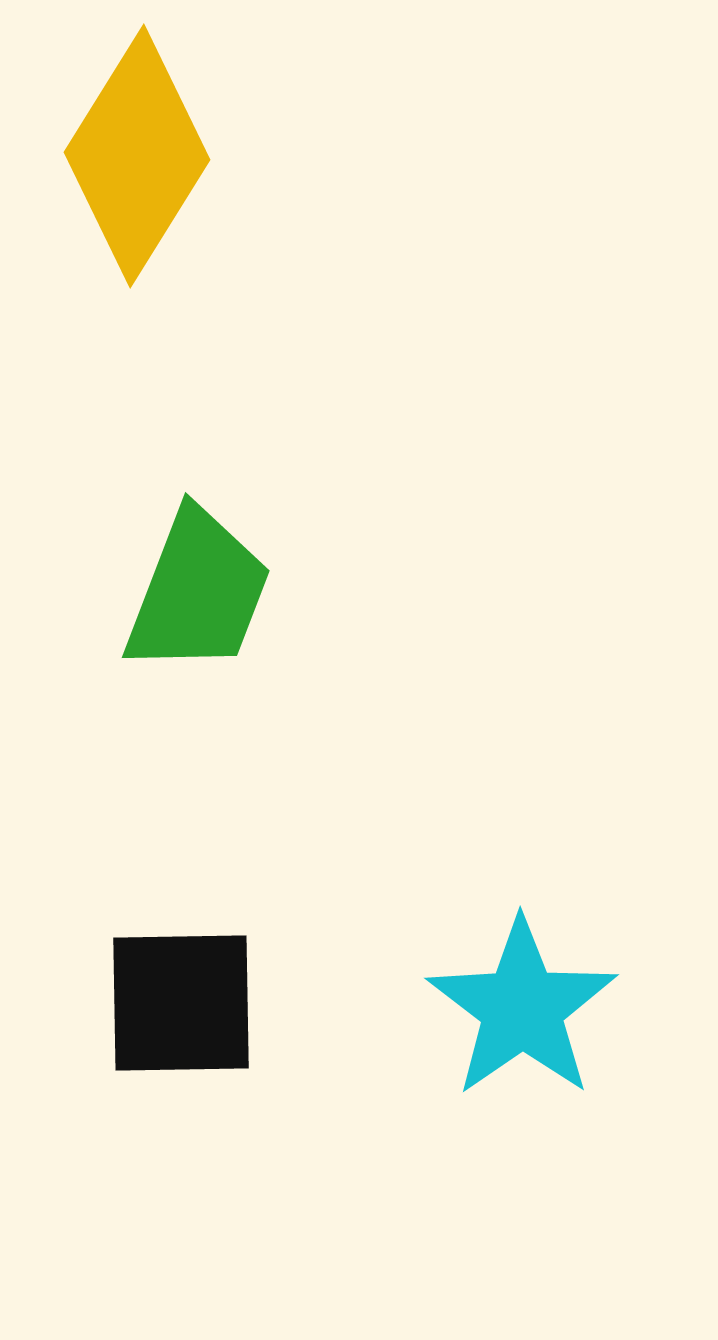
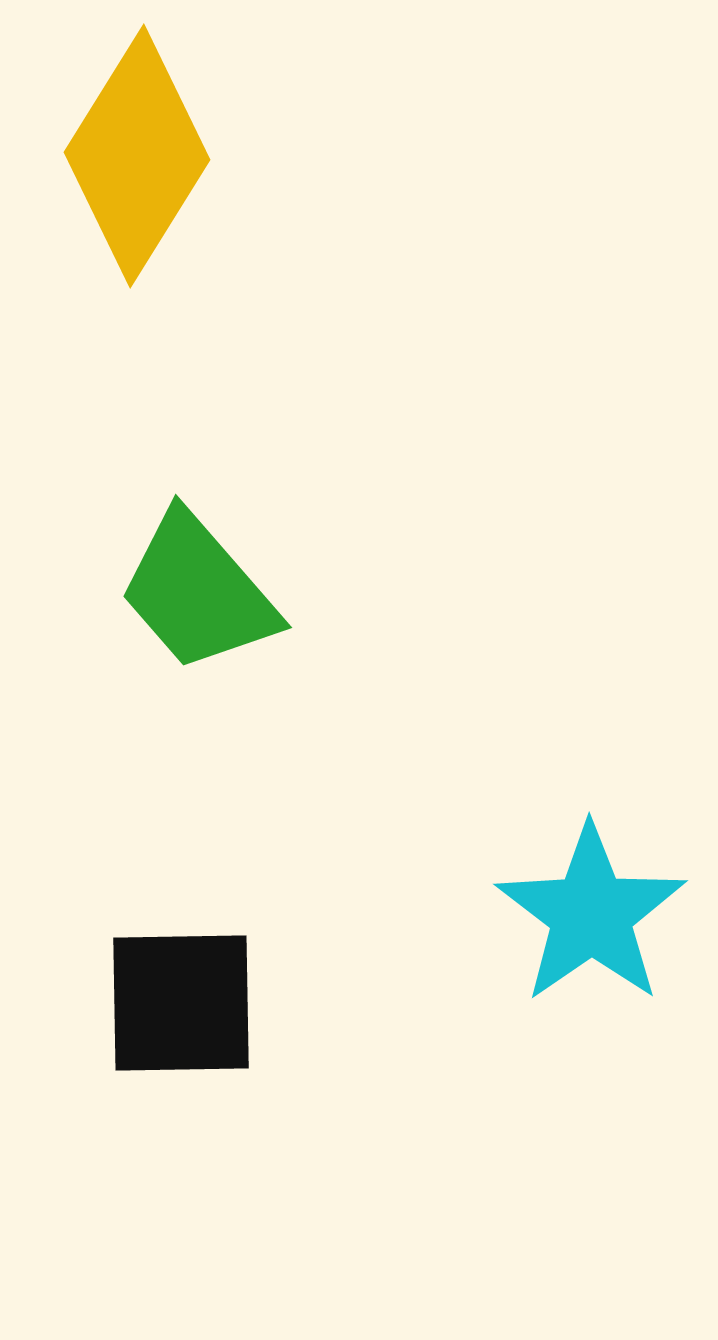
green trapezoid: rotated 118 degrees clockwise
cyan star: moved 69 px right, 94 px up
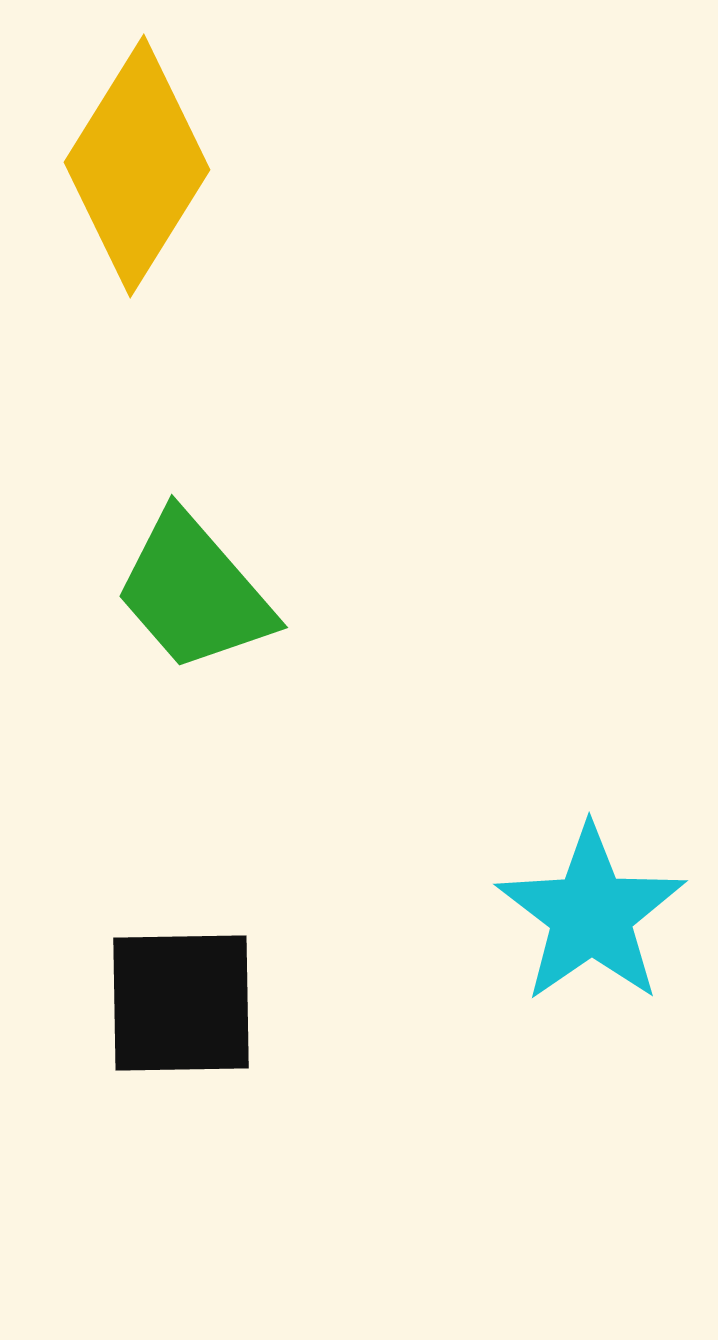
yellow diamond: moved 10 px down
green trapezoid: moved 4 px left
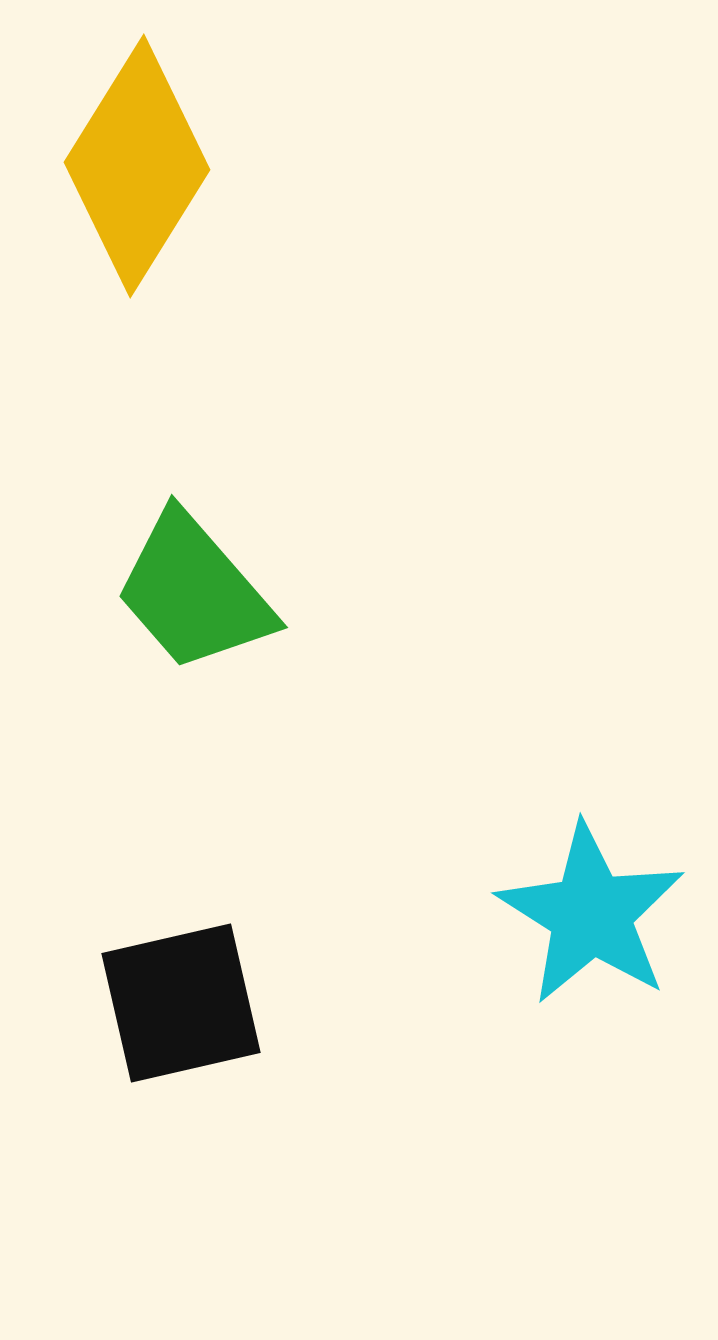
cyan star: rotated 5 degrees counterclockwise
black square: rotated 12 degrees counterclockwise
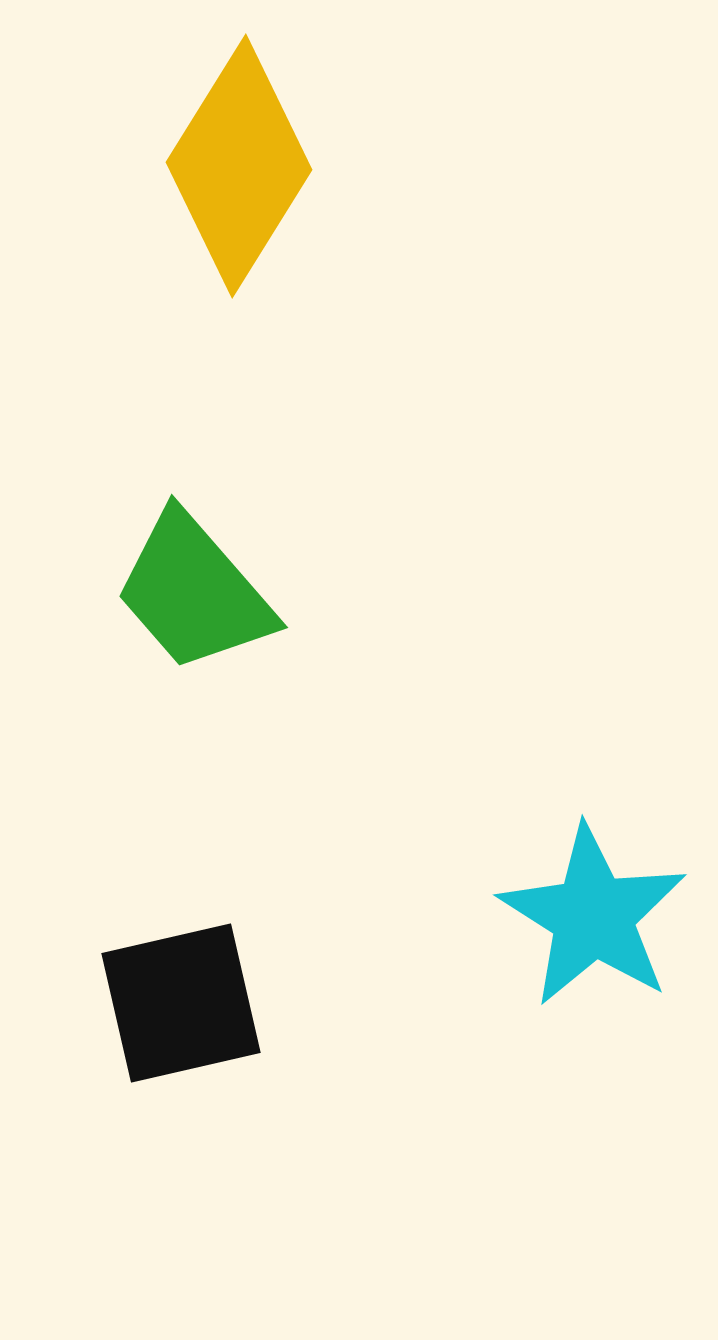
yellow diamond: moved 102 px right
cyan star: moved 2 px right, 2 px down
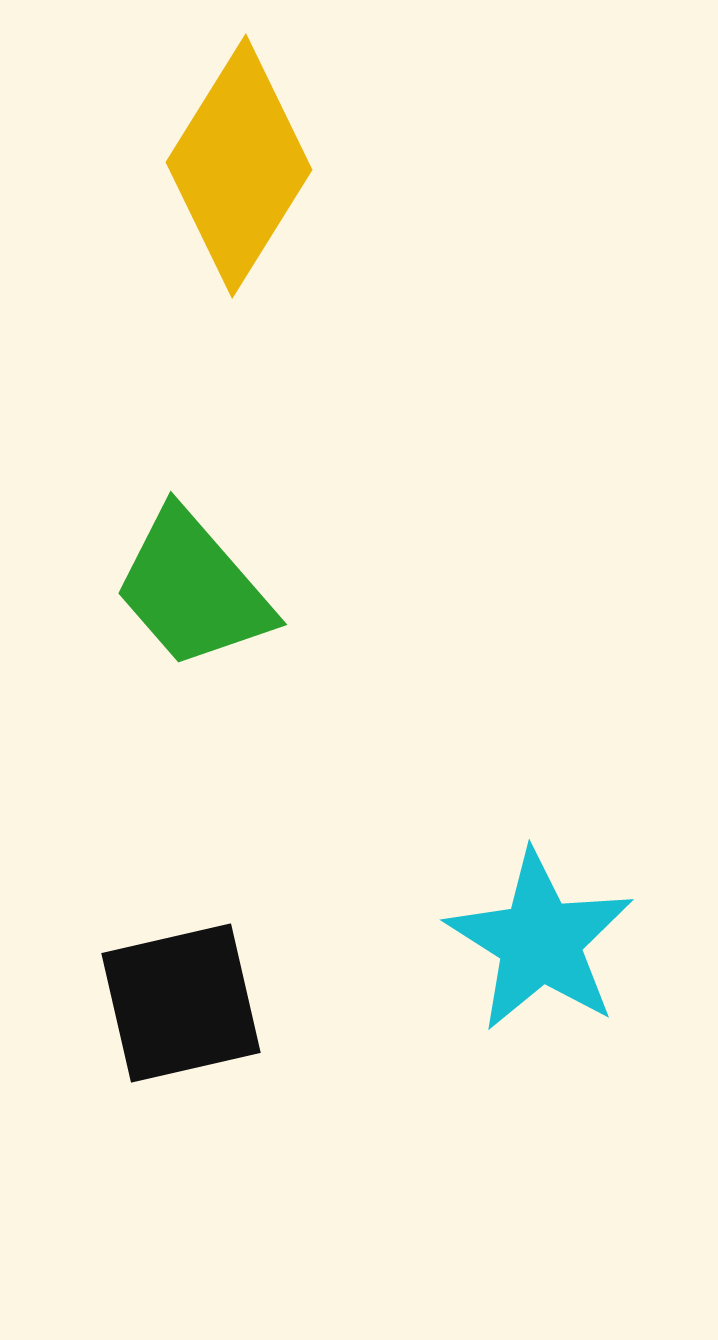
green trapezoid: moved 1 px left, 3 px up
cyan star: moved 53 px left, 25 px down
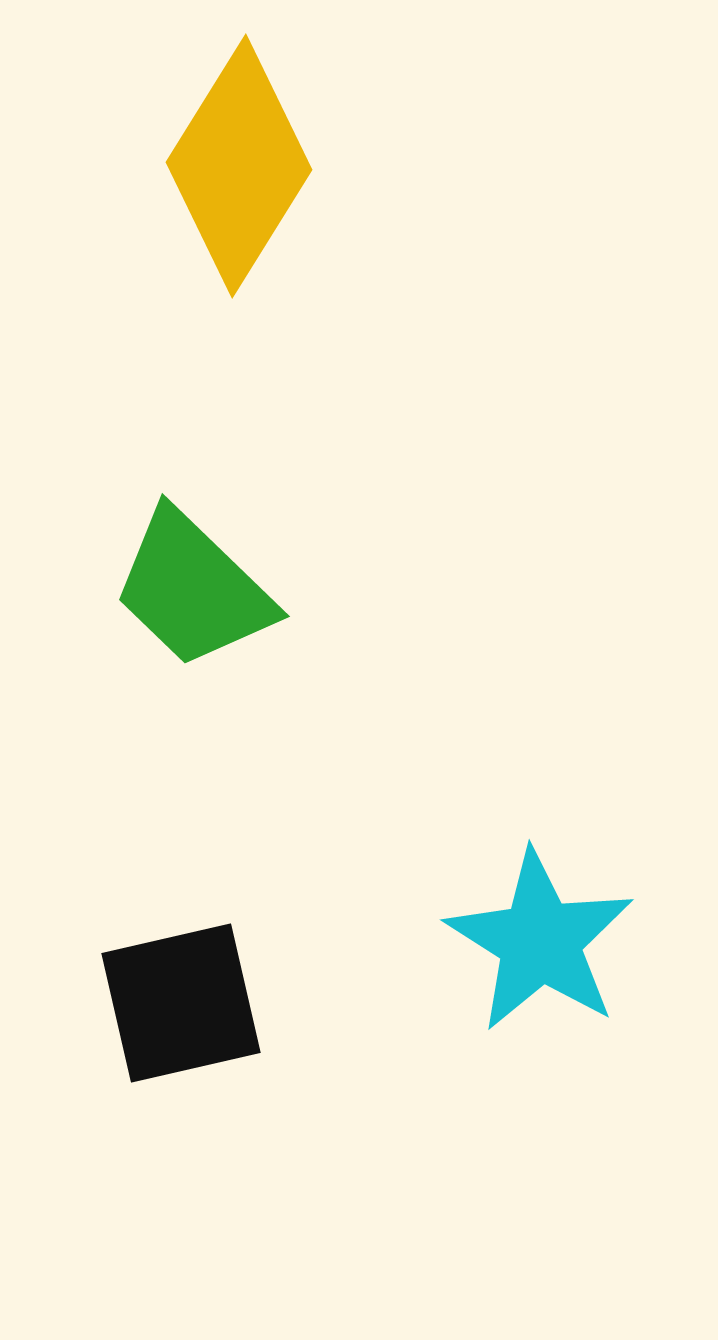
green trapezoid: rotated 5 degrees counterclockwise
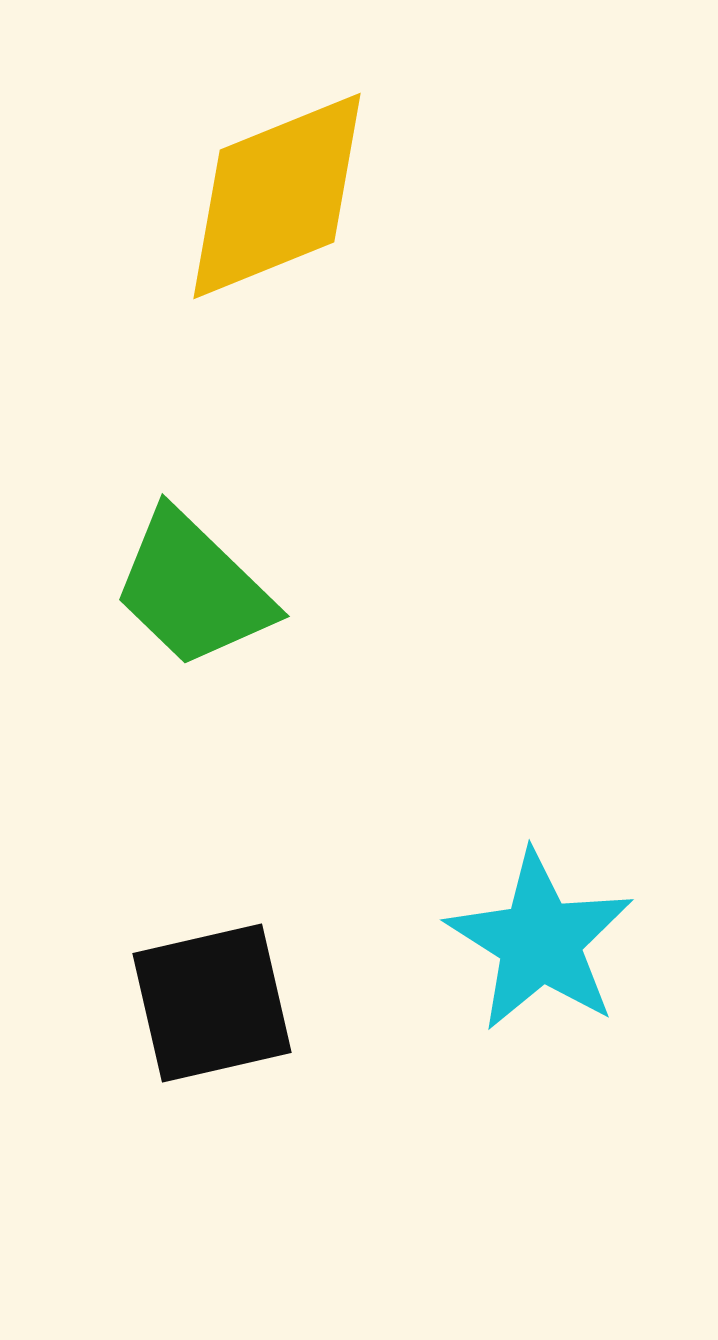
yellow diamond: moved 38 px right, 30 px down; rotated 36 degrees clockwise
black square: moved 31 px right
